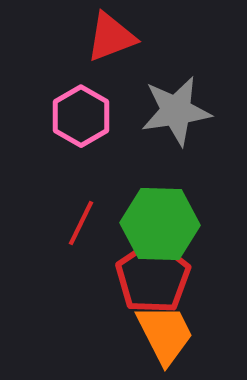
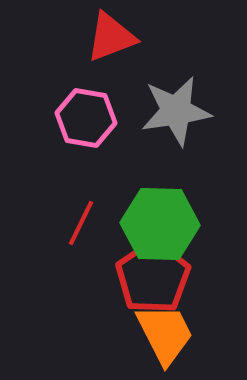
pink hexagon: moved 5 px right, 2 px down; rotated 20 degrees counterclockwise
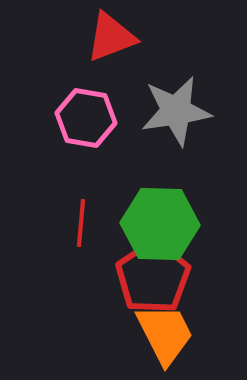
red line: rotated 21 degrees counterclockwise
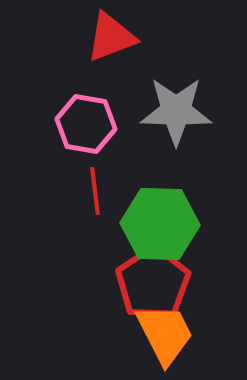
gray star: rotated 10 degrees clockwise
pink hexagon: moved 6 px down
red line: moved 14 px right, 32 px up; rotated 12 degrees counterclockwise
red pentagon: moved 6 px down
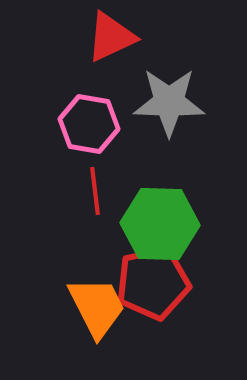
red triangle: rotated 4 degrees counterclockwise
gray star: moved 7 px left, 9 px up
pink hexagon: moved 3 px right
red pentagon: rotated 22 degrees clockwise
orange trapezoid: moved 68 px left, 27 px up
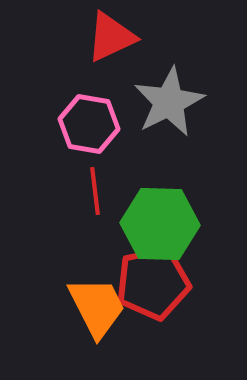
gray star: rotated 28 degrees counterclockwise
